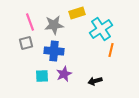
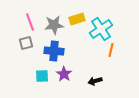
yellow rectangle: moved 6 px down
purple star: rotated 14 degrees counterclockwise
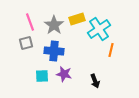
gray star: rotated 30 degrees counterclockwise
cyan cross: moved 2 px left
purple star: rotated 21 degrees counterclockwise
black arrow: rotated 96 degrees counterclockwise
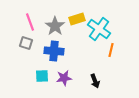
gray star: moved 1 px right, 1 px down
cyan cross: rotated 20 degrees counterclockwise
gray square: rotated 32 degrees clockwise
purple star: moved 4 px down; rotated 21 degrees counterclockwise
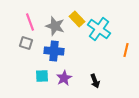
yellow rectangle: rotated 63 degrees clockwise
gray star: rotated 18 degrees counterclockwise
orange line: moved 15 px right
purple star: rotated 21 degrees counterclockwise
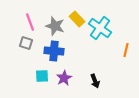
cyan cross: moved 1 px right, 1 px up
